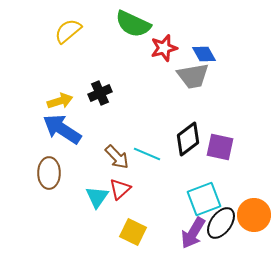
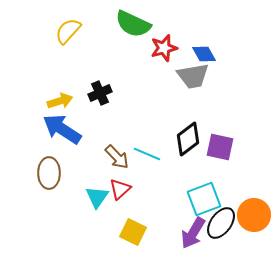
yellow semicircle: rotated 8 degrees counterclockwise
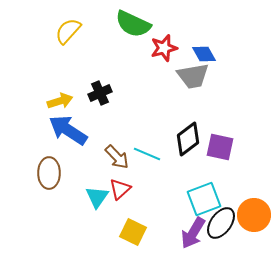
blue arrow: moved 6 px right, 1 px down
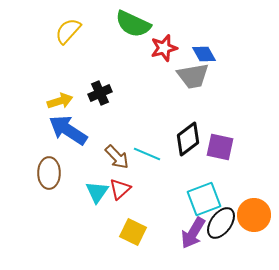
cyan triangle: moved 5 px up
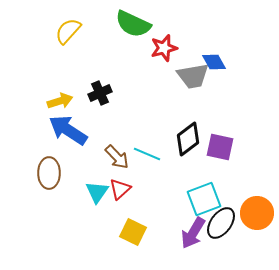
blue diamond: moved 10 px right, 8 px down
orange circle: moved 3 px right, 2 px up
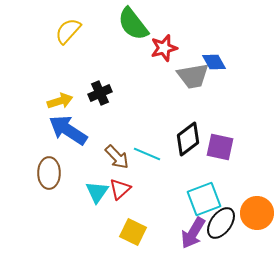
green semicircle: rotated 27 degrees clockwise
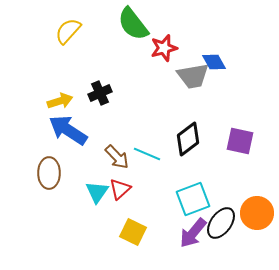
purple square: moved 20 px right, 6 px up
cyan square: moved 11 px left
purple arrow: rotated 8 degrees clockwise
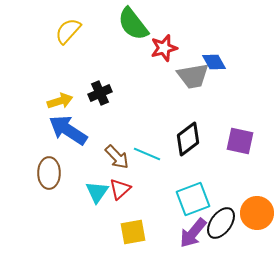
yellow square: rotated 36 degrees counterclockwise
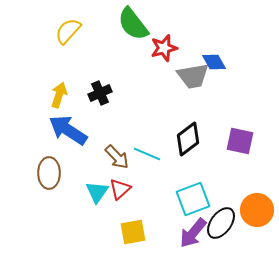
yellow arrow: moved 1 px left, 6 px up; rotated 55 degrees counterclockwise
orange circle: moved 3 px up
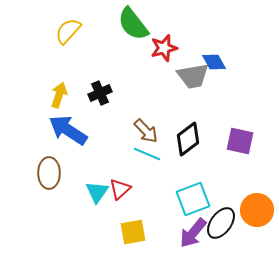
brown arrow: moved 29 px right, 26 px up
